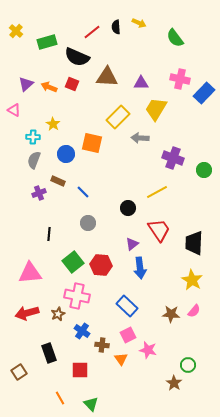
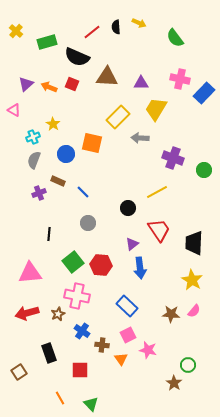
cyan cross at (33, 137): rotated 24 degrees counterclockwise
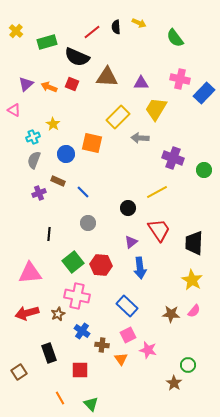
purple triangle at (132, 244): moved 1 px left, 2 px up
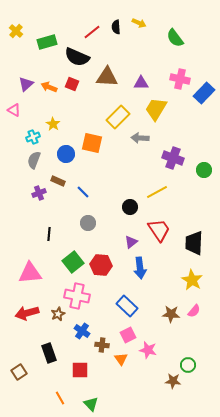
black circle at (128, 208): moved 2 px right, 1 px up
brown star at (174, 383): moved 1 px left, 2 px up; rotated 28 degrees counterclockwise
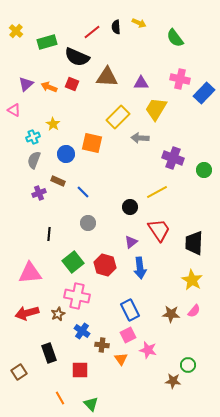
red hexagon at (101, 265): moved 4 px right; rotated 10 degrees clockwise
blue rectangle at (127, 306): moved 3 px right, 4 px down; rotated 20 degrees clockwise
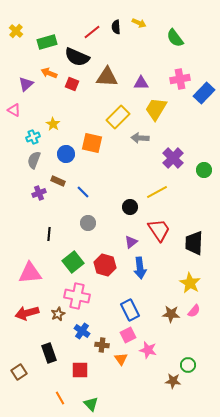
pink cross at (180, 79): rotated 24 degrees counterclockwise
orange arrow at (49, 87): moved 14 px up
purple cross at (173, 158): rotated 25 degrees clockwise
yellow star at (192, 280): moved 2 px left, 3 px down
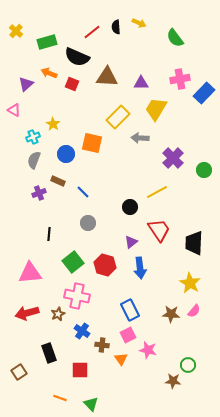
orange line at (60, 398): rotated 40 degrees counterclockwise
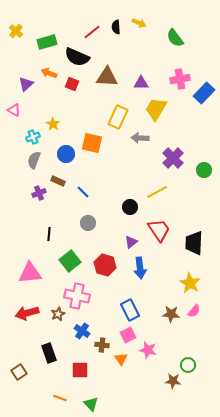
yellow rectangle at (118, 117): rotated 20 degrees counterclockwise
green square at (73, 262): moved 3 px left, 1 px up
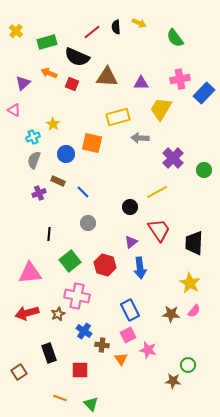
purple triangle at (26, 84): moved 3 px left, 1 px up
yellow trapezoid at (156, 109): moved 5 px right
yellow rectangle at (118, 117): rotated 50 degrees clockwise
blue cross at (82, 331): moved 2 px right
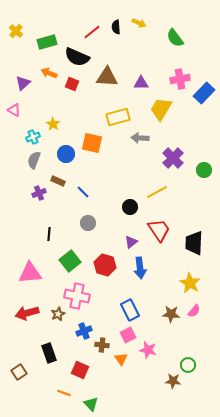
blue cross at (84, 331): rotated 35 degrees clockwise
red square at (80, 370): rotated 24 degrees clockwise
orange line at (60, 398): moved 4 px right, 5 px up
